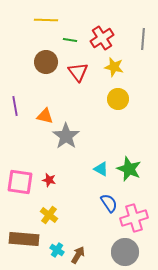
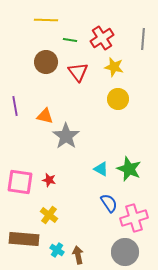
brown arrow: rotated 42 degrees counterclockwise
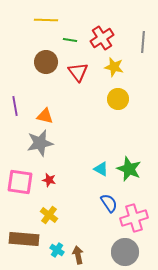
gray line: moved 3 px down
gray star: moved 26 px left, 7 px down; rotated 24 degrees clockwise
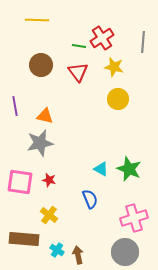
yellow line: moved 9 px left
green line: moved 9 px right, 6 px down
brown circle: moved 5 px left, 3 px down
blue semicircle: moved 19 px left, 4 px up; rotated 12 degrees clockwise
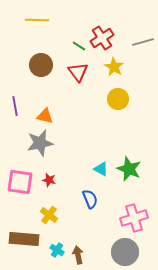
gray line: rotated 70 degrees clockwise
green line: rotated 24 degrees clockwise
yellow star: rotated 18 degrees clockwise
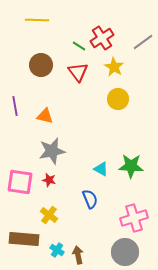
gray line: rotated 20 degrees counterclockwise
gray star: moved 12 px right, 8 px down
green star: moved 2 px right, 3 px up; rotated 20 degrees counterclockwise
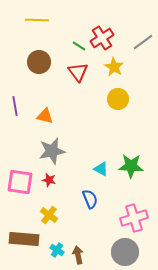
brown circle: moved 2 px left, 3 px up
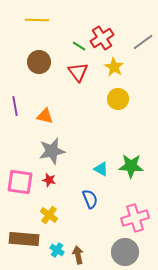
pink cross: moved 1 px right
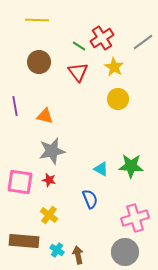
brown rectangle: moved 2 px down
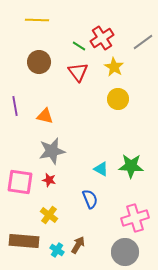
brown arrow: moved 10 px up; rotated 42 degrees clockwise
